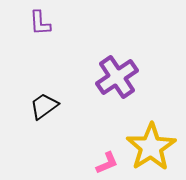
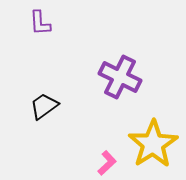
purple cross: moved 3 px right; rotated 30 degrees counterclockwise
yellow star: moved 2 px right, 3 px up
pink L-shape: rotated 20 degrees counterclockwise
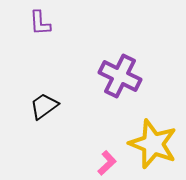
purple cross: moved 1 px up
yellow star: rotated 18 degrees counterclockwise
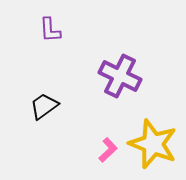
purple L-shape: moved 10 px right, 7 px down
pink L-shape: moved 1 px right, 13 px up
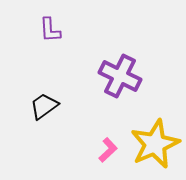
yellow star: moved 2 px right; rotated 27 degrees clockwise
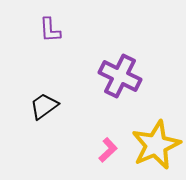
yellow star: moved 1 px right, 1 px down
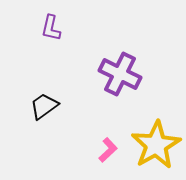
purple L-shape: moved 1 px right, 2 px up; rotated 16 degrees clockwise
purple cross: moved 2 px up
yellow star: rotated 6 degrees counterclockwise
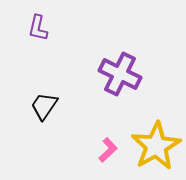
purple L-shape: moved 13 px left
black trapezoid: rotated 20 degrees counterclockwise
yellow star: moved 1 px down
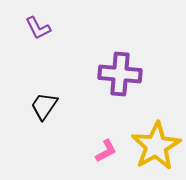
purple L-shape: rotated 40 degrees counterclockwise
purple cross: rotated 21 degrees counterclockwise
pink L-shape: moved 2 px left, 1 px down; rotated 15 degrees clockwise
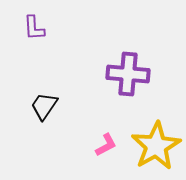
purple L-shape: moved 4 px left; rotated 24 degrees clockwise
purple cross: moved 8 px right
pink L-shape: moved 6 px up
